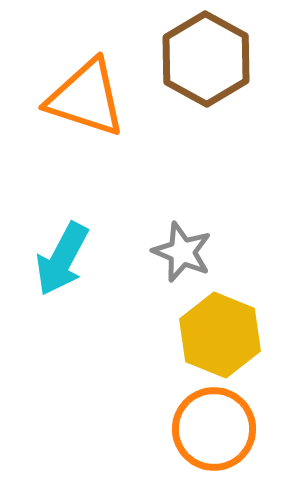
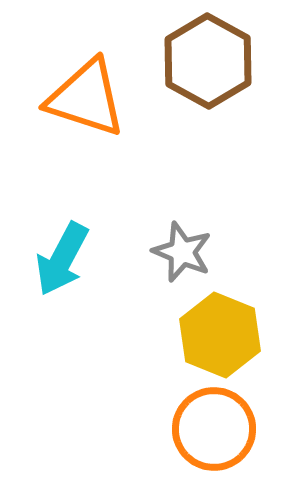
brown hexagon: moved 2 px right, 2 px down
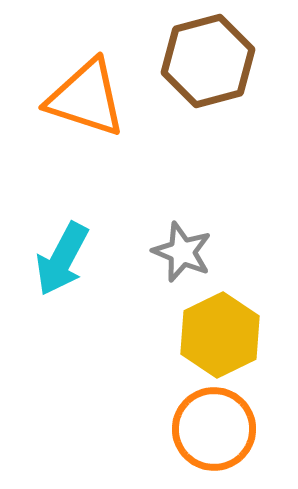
brown hexagon: rotated 16 degrees clockwise
yellow hexagon: rotated 12 degrees clockwise
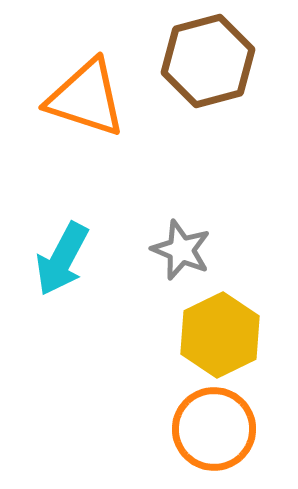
gray star: moved 1 px left, 2 px up
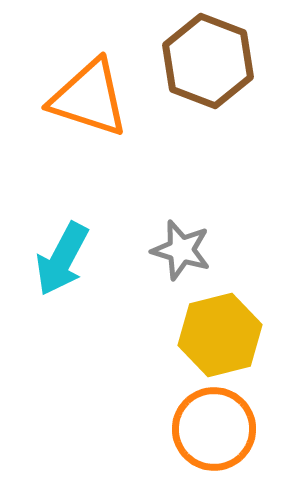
brown hexagon: rotated 24 degrees counterclockwise
orange triangle: moved 3 px right
gray star: rotated 6 degrees counterclockwise
yellow hexagon: rotated 12 degrees clockwise
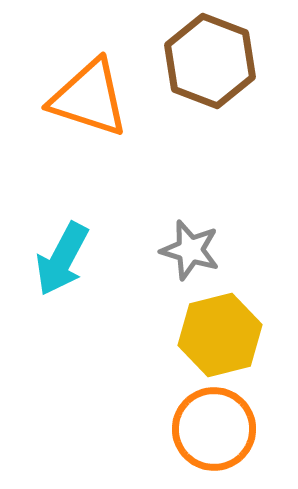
brown hexagon: moved 2 px right
gray star: moved 9 px right
